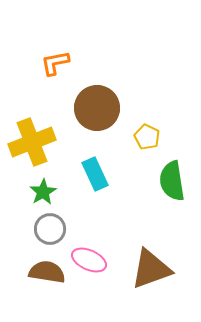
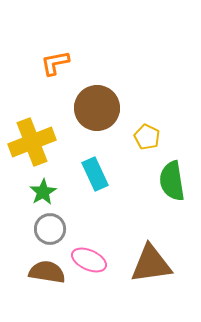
brown triangle: moved 5 px up; rotated 12 degrees clockwise
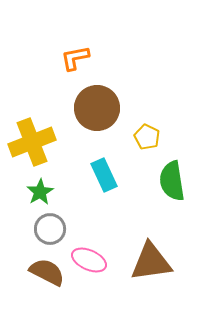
orange L-shape: moved 20 px right, 5 px up
cyan rectangle: moved 9 px right, 1 px down
green star: moved 3 px left
brown triangle: moved 2 px up
brown semicircle: rotated 18 degrees clockwise
